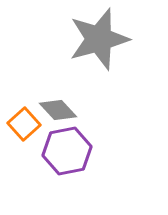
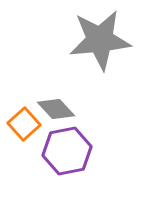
gray star: moved 1 px right, 1 px down; rotated 10 degrees clockwise
gray diamond: moved 2 px left, 1 px up
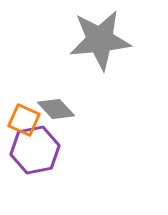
orange square: moved 4 px up; rotated 24 degrees counterclockwise
purple hexagon: moved 32 px left, 1 px up
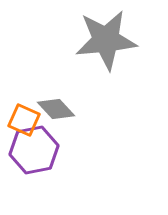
gray star: moved 6 px right
purple hexagon: moved 1 px left
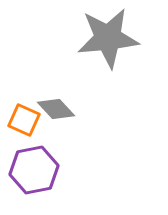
gray star: moved 2 px right, 2 px up
purple hexagon: moved 20 px down
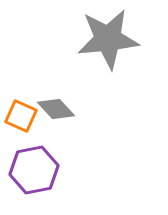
gray star: moved 1 px down
orange square: moved 3 px left, 4 px up
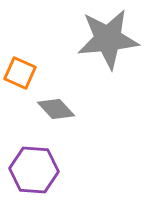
orange square: moved 1 px left, 43 px up
purple hexagon: rotated 15 degrees clockwise
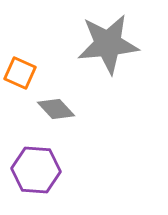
gray star: moved 5 px down
purple hexagon: moved 2 px right
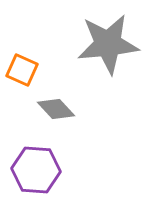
orange square: moved 2 px right, 3 px up
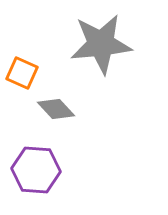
gray star: moved 7 px left
orange square: moved 3 px down
